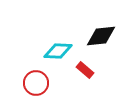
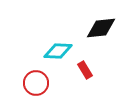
black diamond: moved 8 px up
red rectangle: rotated 18 degrees clockwise
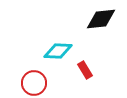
black diamond: moved 9 px up
red circle: moved 2 px left
